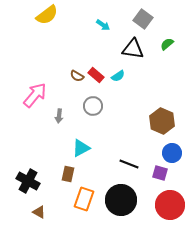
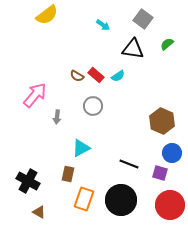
gray arrow: moved 2 px left, 1 px down
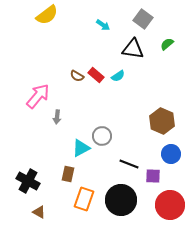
pink arrow: moved 3 px right, 1 px down
gray circle: moved 9 px right, 30 px down
blue circle: moved 1 px left, 1 px down
purple square: moved 7 px left, 3 px down; rotated 14 degrees counterclockwise
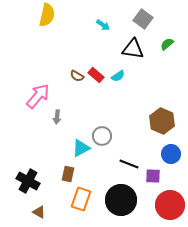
yellow semicircle: rotated 40 degrees counterclockwise
orange rectangle: moved 3 px left
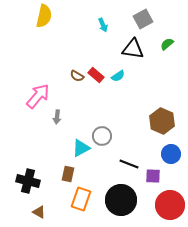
yellow semicircle: moved 3 px left, 1 px down
gray square: rotated 24 degrees clockwise
cyan arrow: rotated 32 degrees clockwise
black cross: rotated 15 degrees counterclockwise
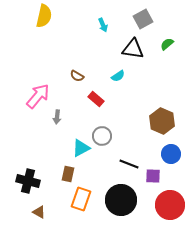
red rectangle: moved 24 px down
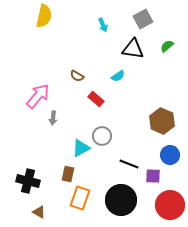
green semicircle: moved 2 px down
gray arrow: moved 4 px left, 1 px down
blue circle: moved 1 px left, 1 px down
orange rectangle: moved 1 px left, 1 px up
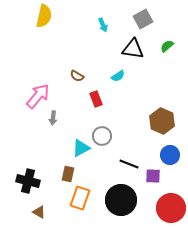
red rectangle: rotated 28 degrees clockwise
red circle: moved 1 px right, 3 px down
